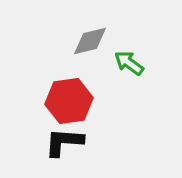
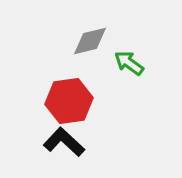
black L-shape: rotated 39 degrees clockwise
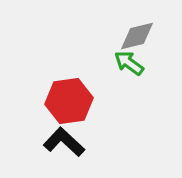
gray diamond: moved 47 px right, 5 px up
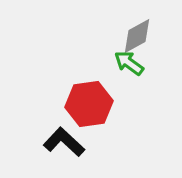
gray diamond: rotated 15 degrees counterclockwise
red hexagon: moved 20 px right, 3 px down
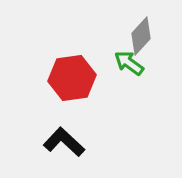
gray diamond: moved 4 px right; rotated 18 degrees counterclockwise
red hexagon: moved 17 px left, 26 px up
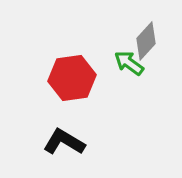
gray diamond: moved 5 px right, 5 px down
black L-shape: rotated 12 degrees counterclockwise
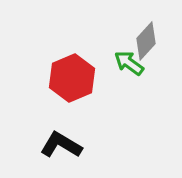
red hexagon: rotated 15 degrees counterclockwise
black L-shape: moved 3 px left, 3 px down
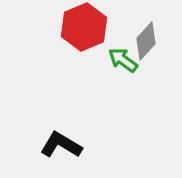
green arrow: moved 6 px left, 3 px up
red hexagon: moved 12 px right, 51 px up
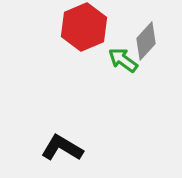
black L-shape: moved 1 px right, 3 px down
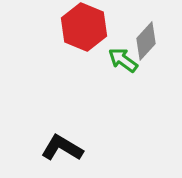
red hexagon: rotated 15 degrees counterclockwise
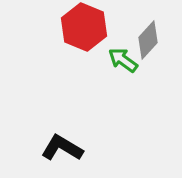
gray diamond: moved 2 px right, 1 px up
